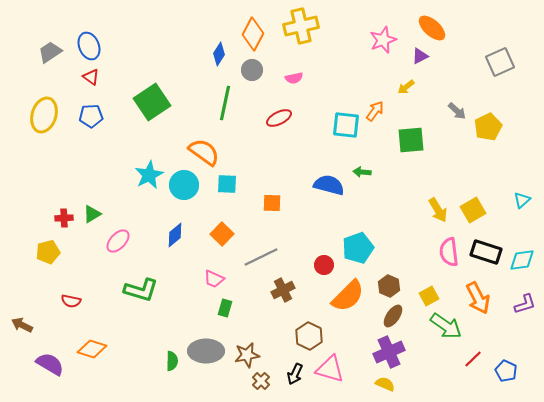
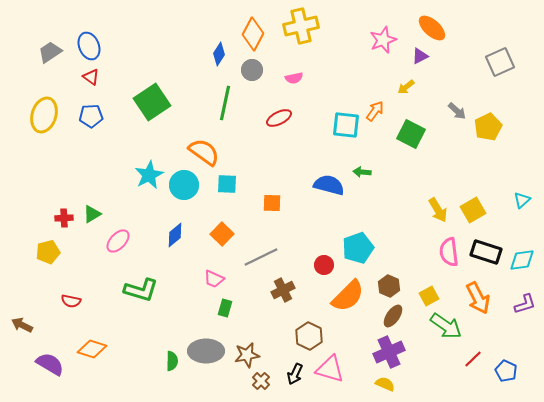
green square at (411, 140): moved 6 px up; rotated 32 degrees clockwise
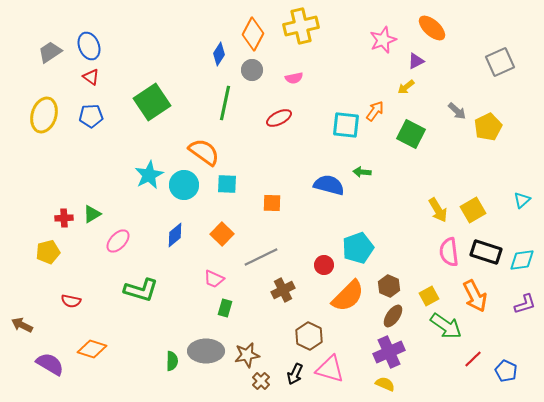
purple triangle at (420, 56): moved 4 px left, 5 px down
orange arrow at (478, 298): moved 3 px left, 2 px up
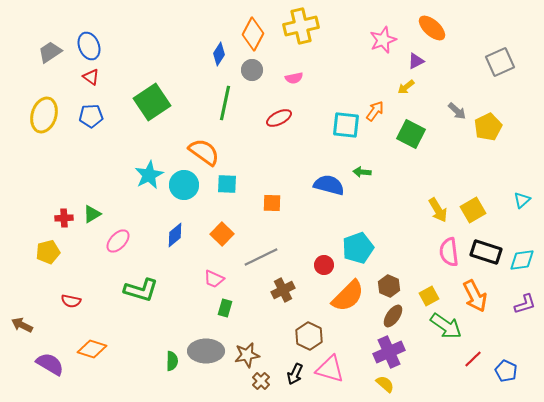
yellow semicircle at (385, 384): rotated 18 degrees clockwise
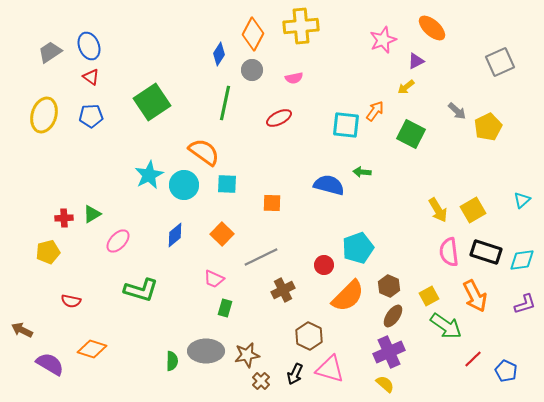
yellow cross at (301, 26): rotated 8 degrees clockwise
brown arrow at (22, 325): moved 5 px down
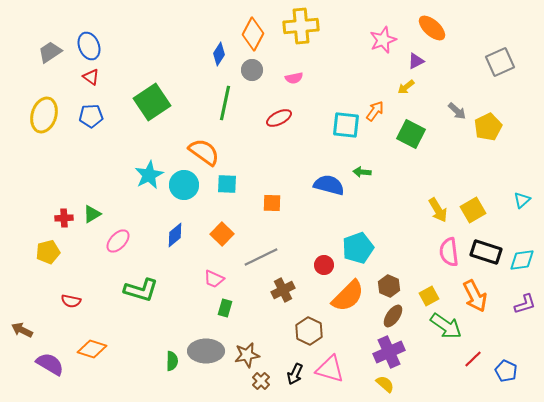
brown hexagon at (309, 336): moved 5 px up
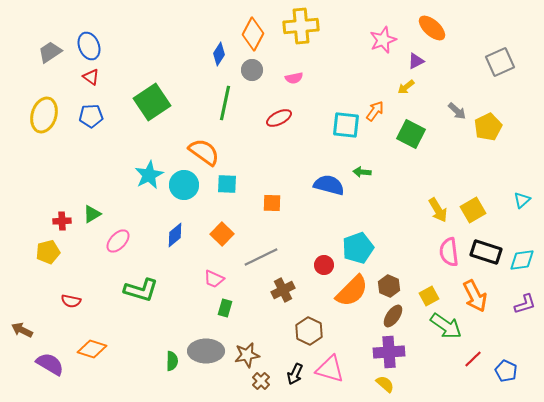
red cross at (64, 218): moved 2 px left, 3 px down
orange semicircle at (348, 296): moved 4 px right, 5 px up
purple cross at (389, 352): rotated 20 degrees clockwise
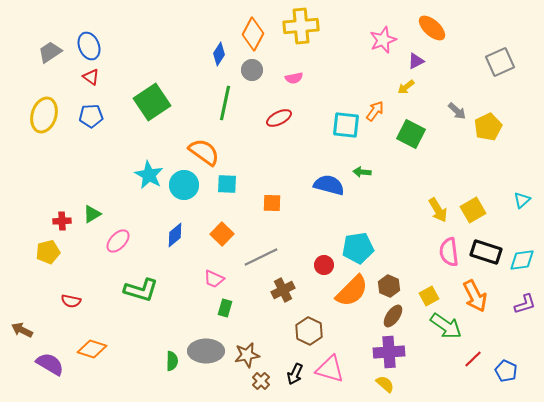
cyan star at (149, 175): rotated 16 degrees counterclockwise
cyan pentagon at (358, 248): rotated 12 degrees clockwise
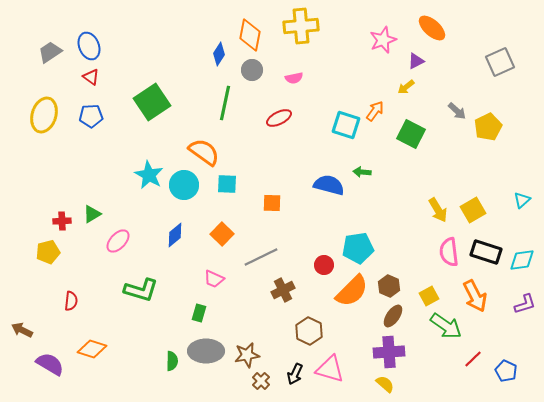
orange diamond at (253, 34): moved 3 px left, 1 px down; rotated 16 degrees counterclockwise
cyan square at (346, 125): rotated 12 degrees clockwise
red semicircle at (71, 301): rotated 96 degrees counterclockwise
green rectangle at (225, 308): moved 26 px left, 5 px down
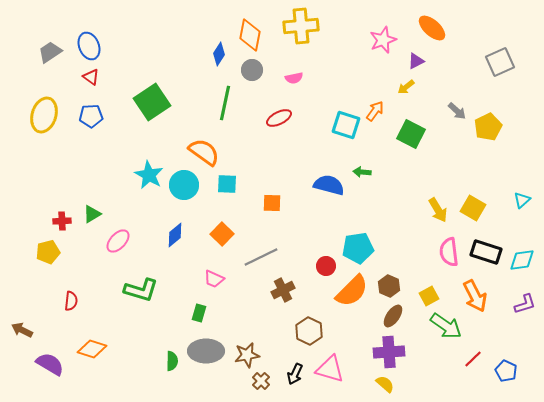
yellow square at (473, 210): moved 2 px up; rotated 30 degrees counterclockwise
red circle at (324, 265): moved 2 px right, 1 px down
